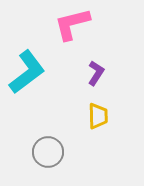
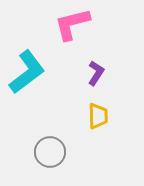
gray circle: moved 2 px right
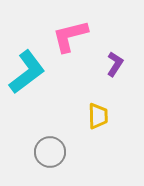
pink L-shape: moved 2 px left, 12 px down
purple L-shape: moved 19 px right, 9 px up
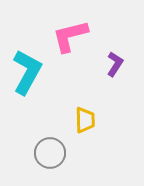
cyan L-shape: rotated 24 degrees counterclockwise
yellow trapezoid: moved 13 px left, 4 px down
gray circle: moved 1 px down
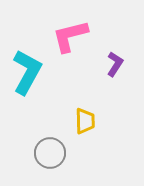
yellow trapezoid: moved 1 px down
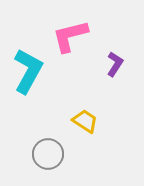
cyan L-shape: moved 1 px right, 1 px up
yellow trapezoid: rotated 56 degrees counterclockwise
gray circle: moved 2 px left, 1 px down
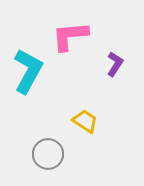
pink L-shape: rotated 9 degrees clockwise
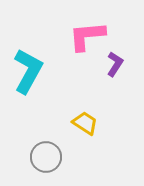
pink L-shape: moved 17 px right
yellow trapezoid: moved 2 px down
gray circle: moved 2 px left, 3 px down
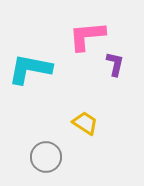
purple L-shape: rotated 20 degrees counterclockwise
cyan L-shape: moved 2 px right, 2 px up; rotated 108 degrees counterclockwise
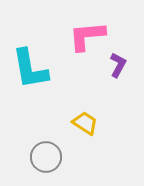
purple L-shape: moved 3 px right, 1 px down; rotated 15 degrees clockwise
cyan L-shape: rotated 111 degrees counterclockwise
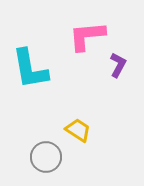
yellow trapezoid: moved 7 px left, 7 px down
